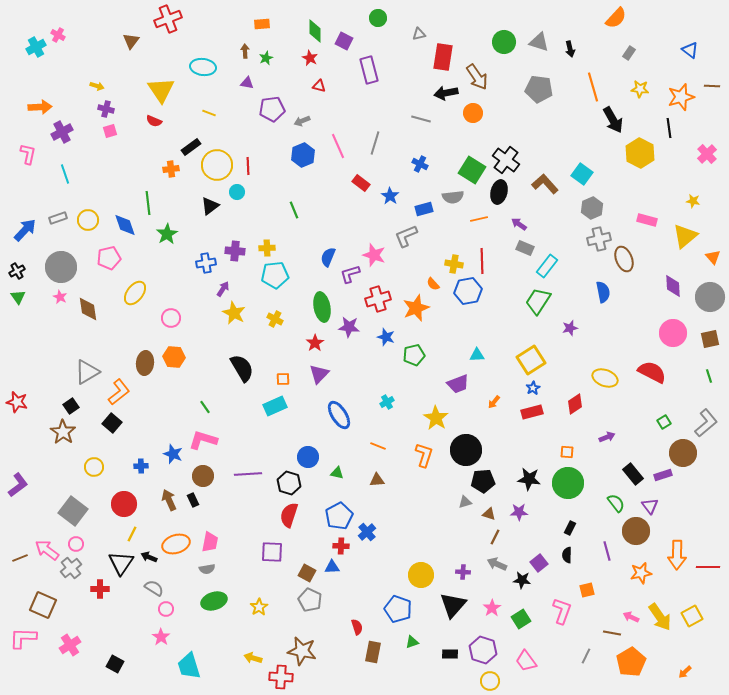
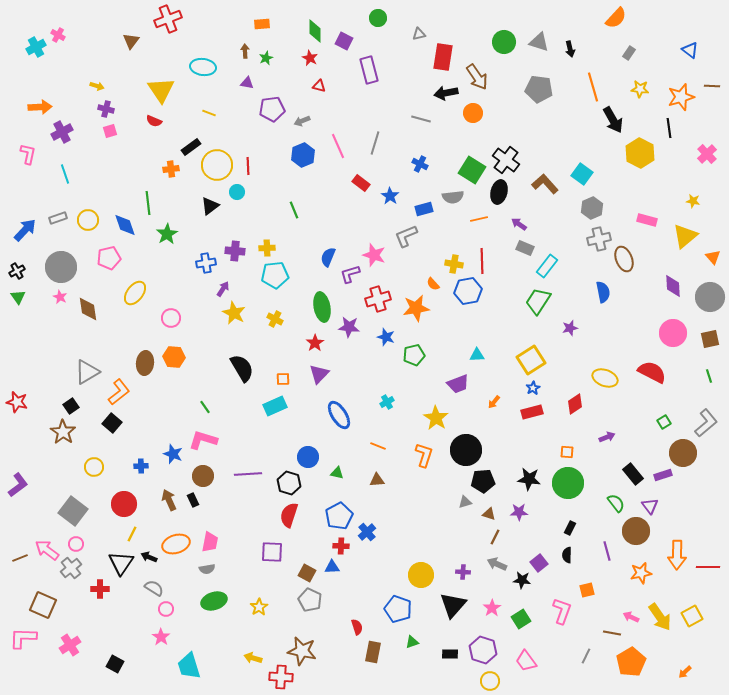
orange star at (416, 308): rotated 12 degrees clockwise
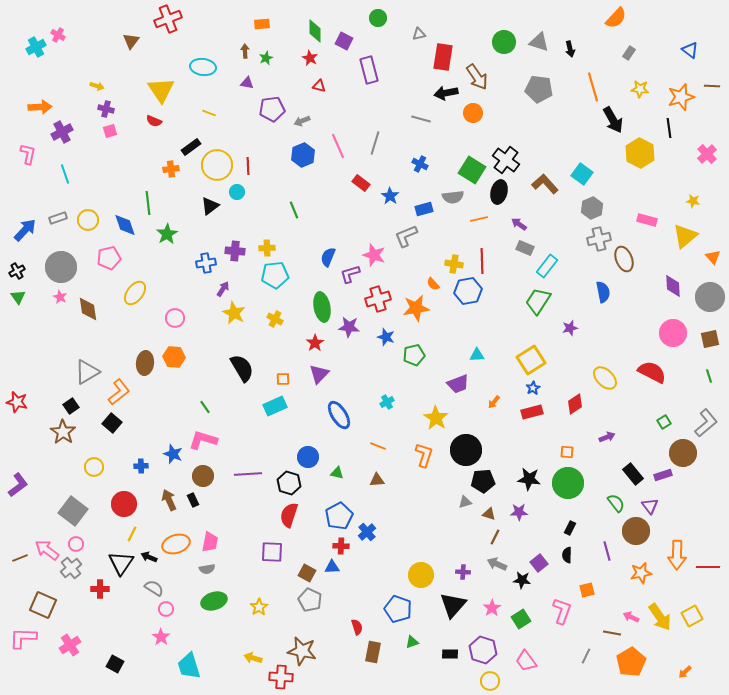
pink circle at (171, 318): moved 4 px right
yellow ellipse at (605, 378): rotated 25 degrees clockwise
